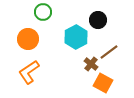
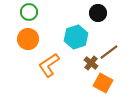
green circle: moved 14 px left
black circle: moved 7 px up
cyan hexagon: rotated 10 degrees clockwise
brown cross: moved 1 px up
orange L-shape: moved 20 px right, 7 px up
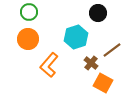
brown line: moved 3 px right, 2 px up
orange L-shape: rotated 15 degrees counterclockwise
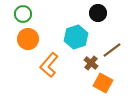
green circle: moved 6 px left, 2 px down
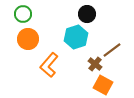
black circle: moved 11 px left, 1 px down
brown cross: moved 4 px right, 1 px down
orange square: moved 2 px down
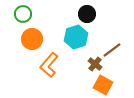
orange circle: moved 4 px right
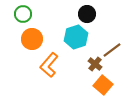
orange square: rotated 12 degrees clockwise
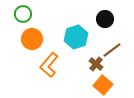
black circle: moved 18 px right, 5 px down
brown cross: moved 1 px right
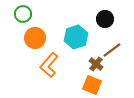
orange circle: moved 3 px right, 1 px up
orange square: moved 11 px left; rotated 18 degrees counterclockwise
